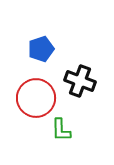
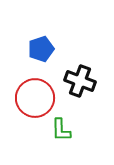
red circle: moved 1 px left
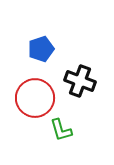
green L-shape: rotated 15 degrees counterclockwise
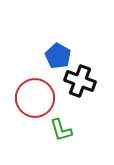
blue pentagon: moved 17 px right, 7 px down; rotated 25 degrees counterclockwise
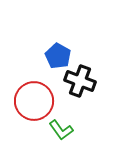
red circle: moved 1 px left, 3 px down
green L-shape: rotated 20 degrees counterclockwise
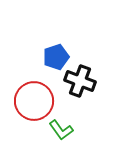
blue pentagon: moved 2 px left, 1 px down; rotated 25 degrees clockwise
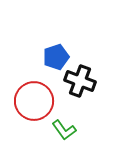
green L-shape: moved 3 px right
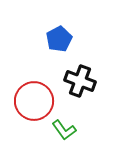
blue pentagon: moved 3 px right, 18 px up; rotated 10 degrees counterclockwise
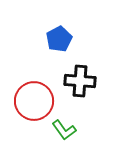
black cross: rotated 16 degrees counterclockwise
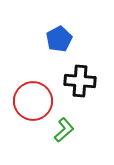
red circle: moved 1 px left
green L-shape: rotated 95 degrees counterclockwise
